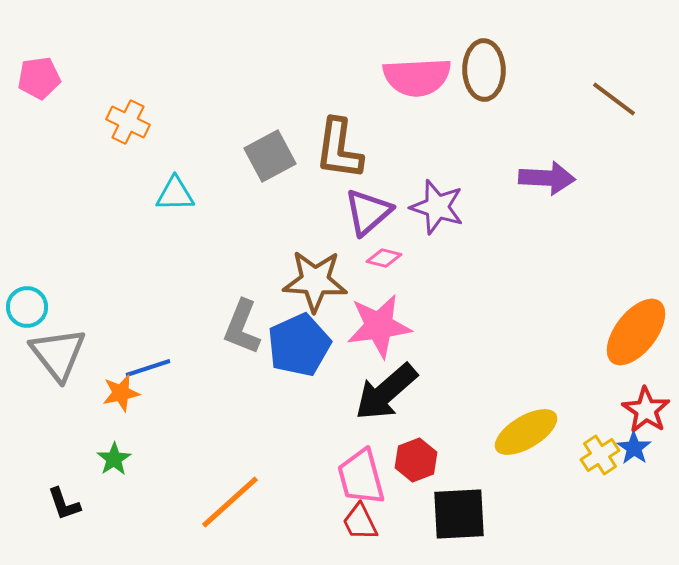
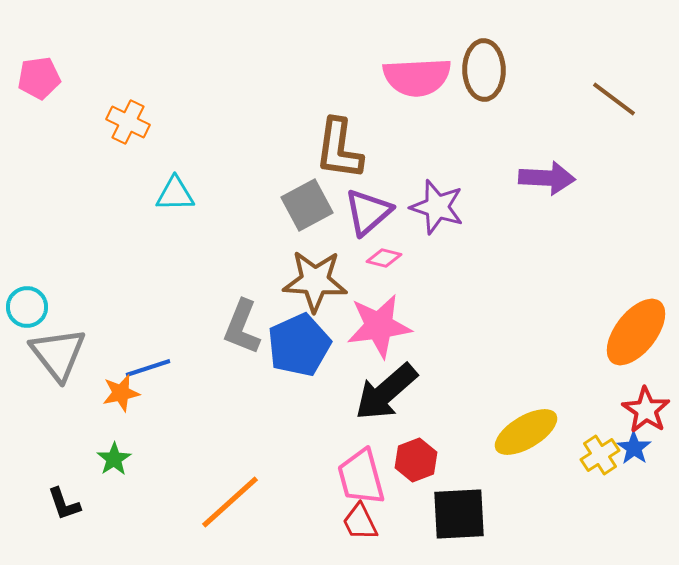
gray square: moved 37 px right, 49 px down
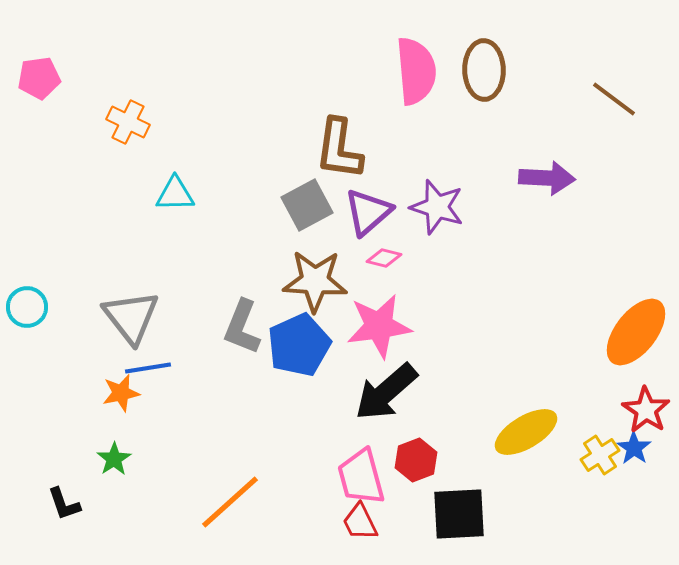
pink semicircle: moved 1 px left, 6 px up; rotated 92 degrees counterclockwise
gray triangle: moved 73 px right, 37 px up
blue line: rotated 9 degrees clockwise
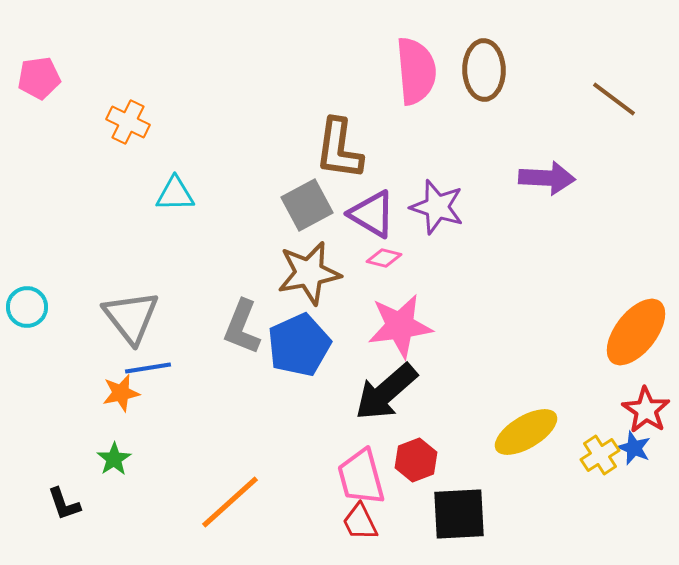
purple triangle: moved 4 px right, 2 px down; rotated 48 degrees counterclockwise
brown star: moved 6 px left, 8 px up; rotated 14 degrees counterclockwise
pink star: moved 21 px right
blue star: rotated 12 degrees counterclockwise
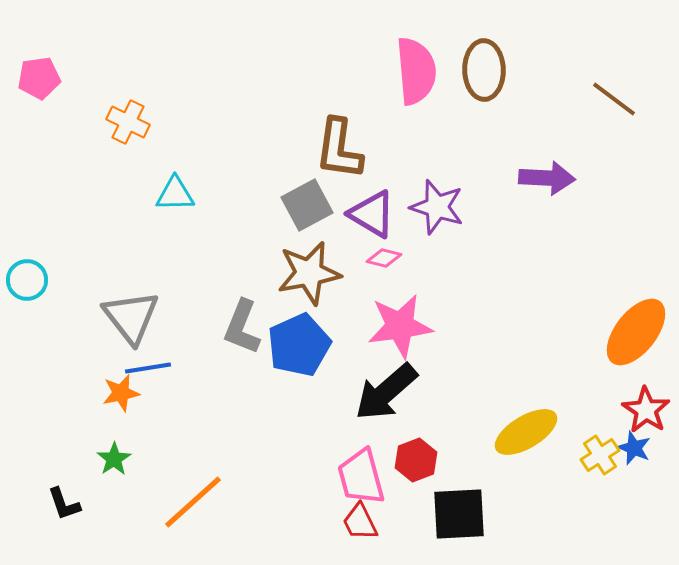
cyan circle: moved 27 px up
orange line: moved 37 px left
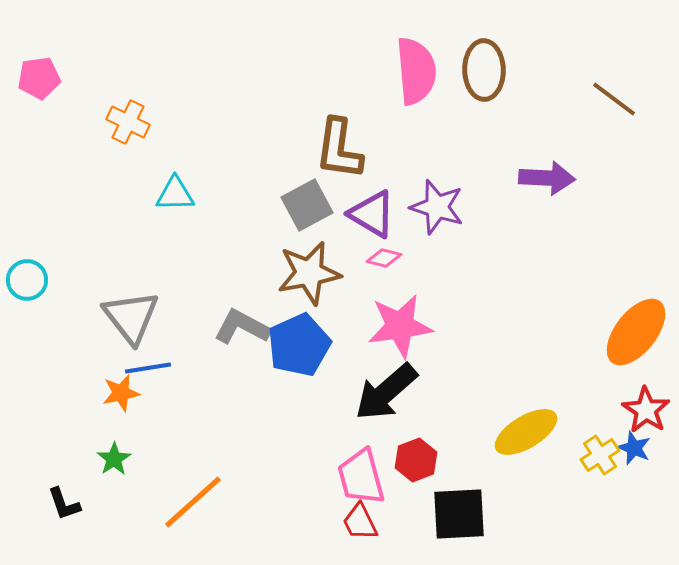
gray L-shape: rotated 96 degrees clockwise
